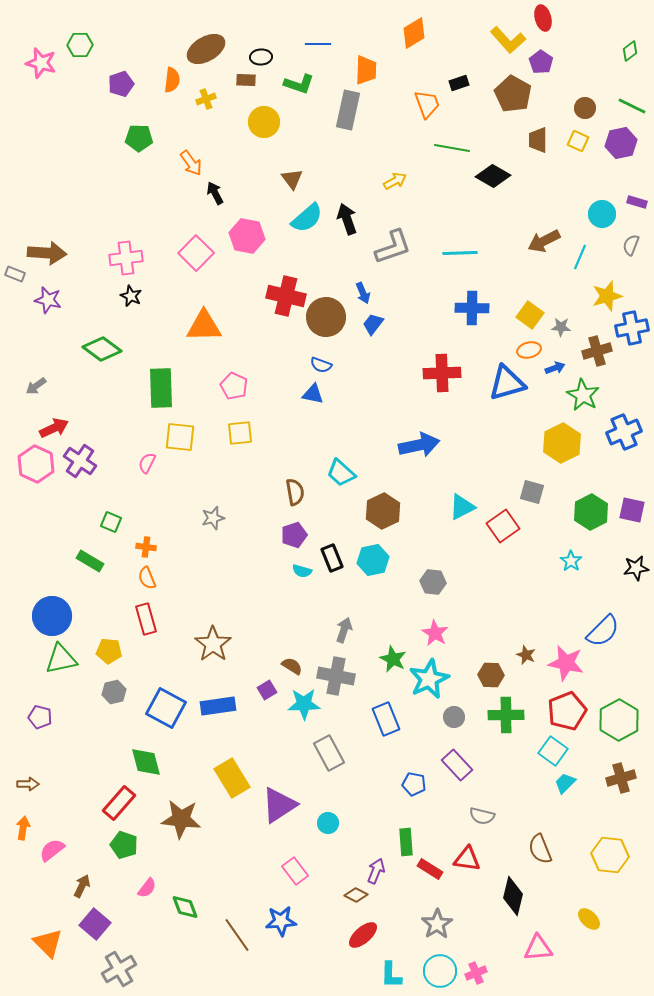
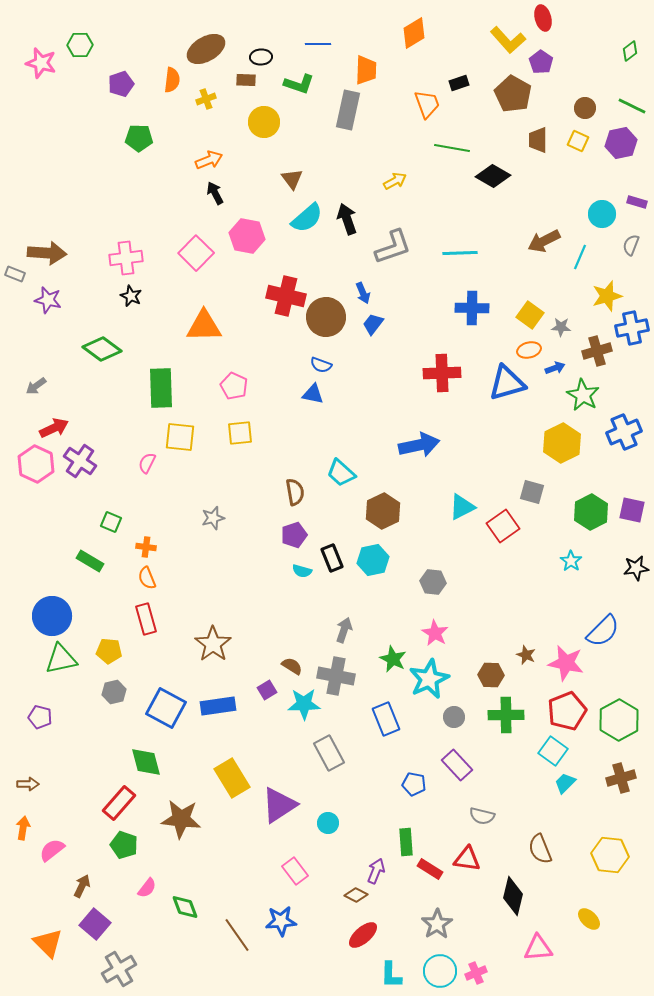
orange arrow at (191, 163): moved 18 px right, 3 px up; rotated 76 degrees counterclockwise
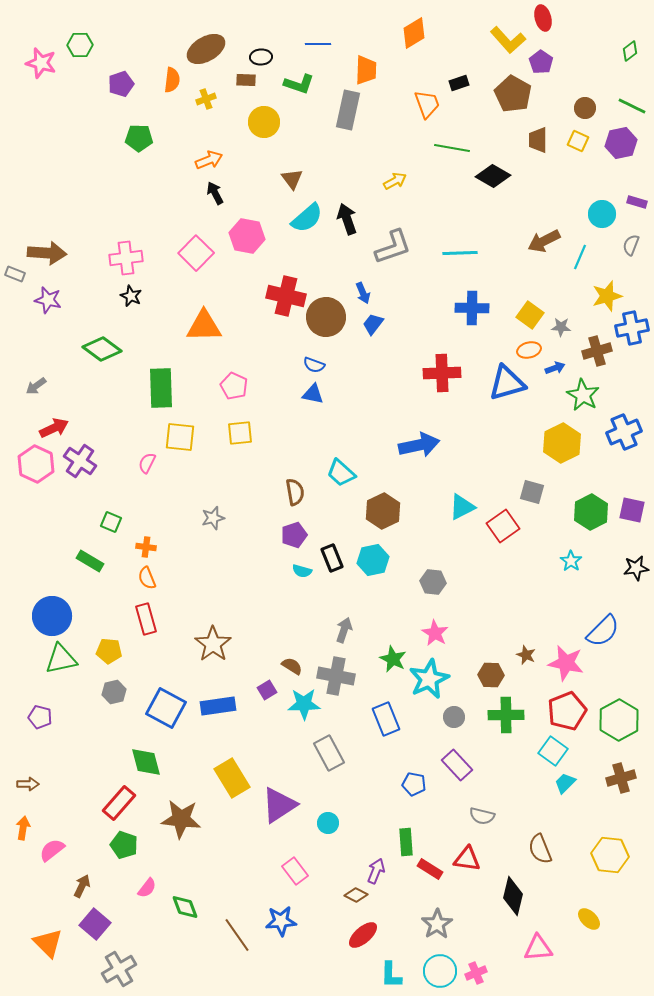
blue semicircle at (321, 365): moved 7 px left
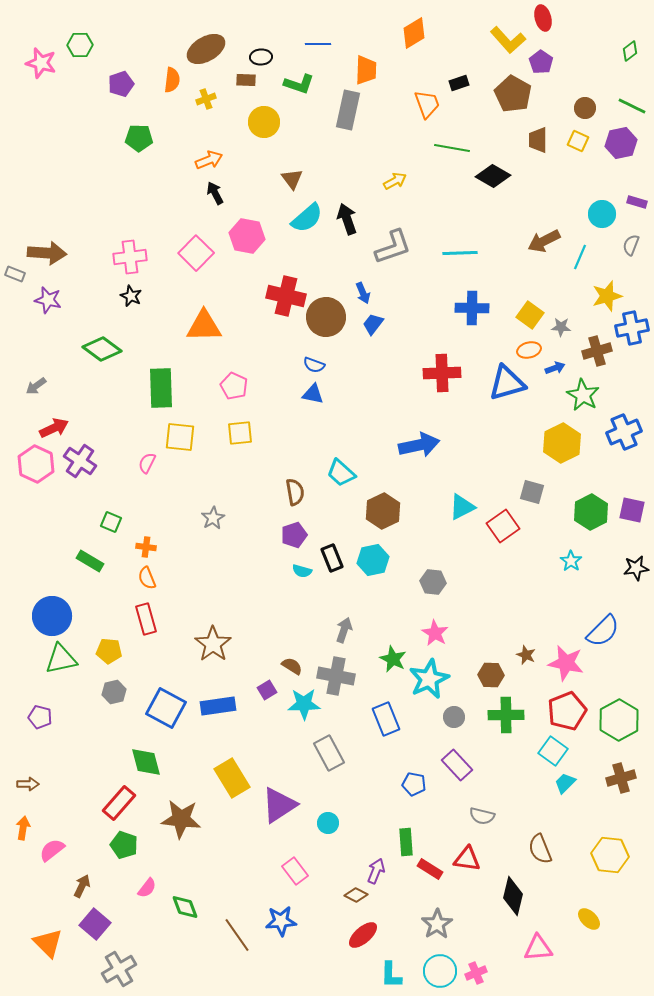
pink cross at (126, 258): moved 4 px right, 1 px up
gray star at (213, 518): rotated 15 degrees counterclockwise
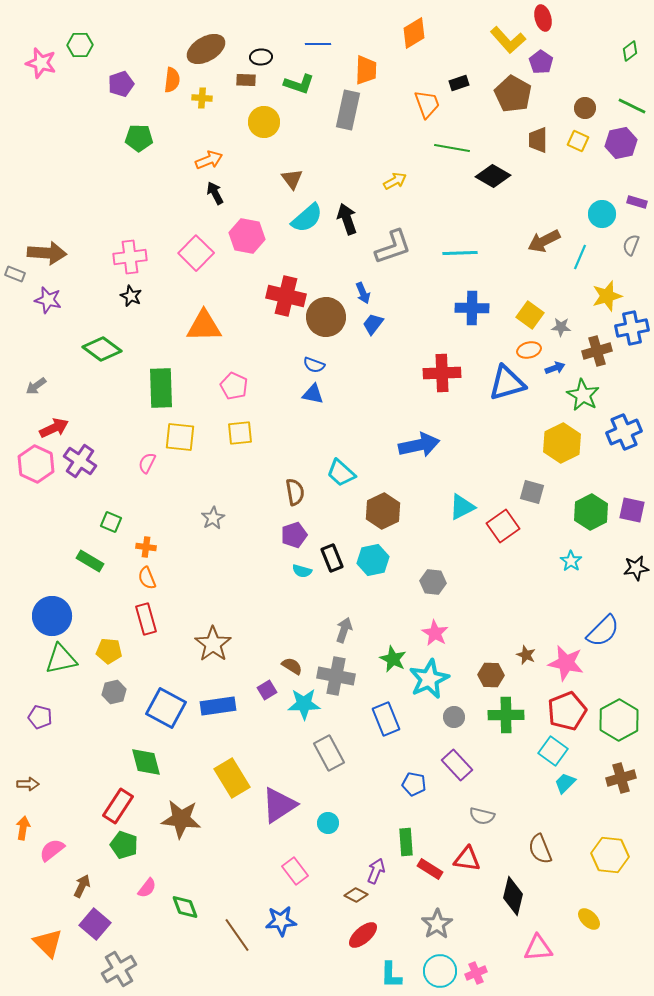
yellow cross at (206, 99): moved 4 px left, 1 px up; rotated 24 degrees clockwise
red rectangle at (119, 803): moved 1 px left, 3 px down; rotated 8 degrees counterclockwise
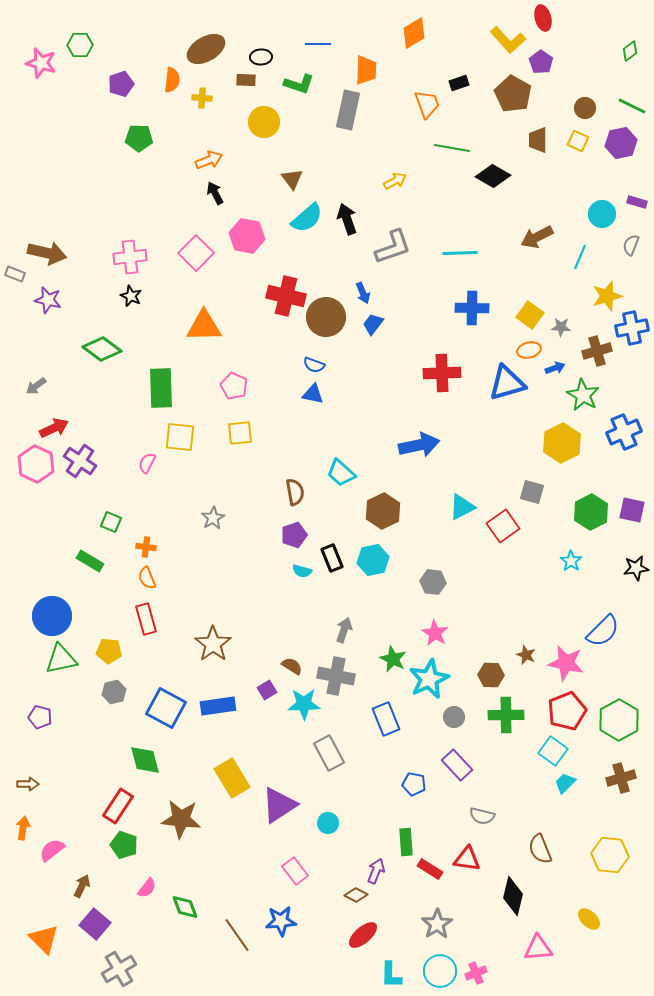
brown arrow at (544, 241): moved 7 px left, 4 px up
brown arrow at (47, 253): rotated 9 degrees clockwise
green diamond at (146, 762): moved 1 px left, 2 px up
orange triangle at (48, 943): moved 4 px left, 4 px up
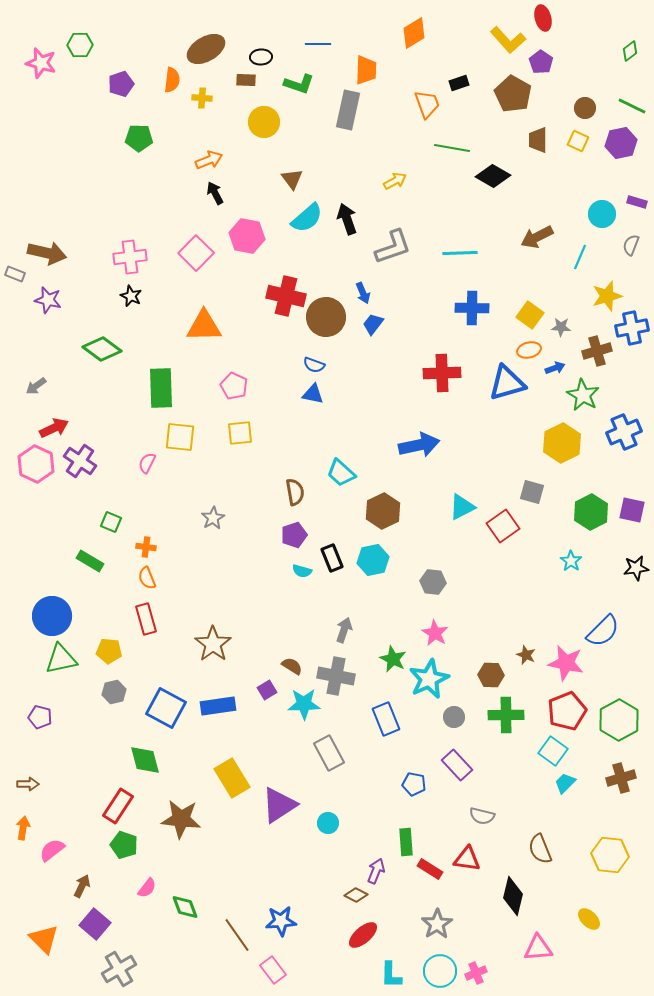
pink rectangle at (295, 871): moved 22 px left, 99 px down
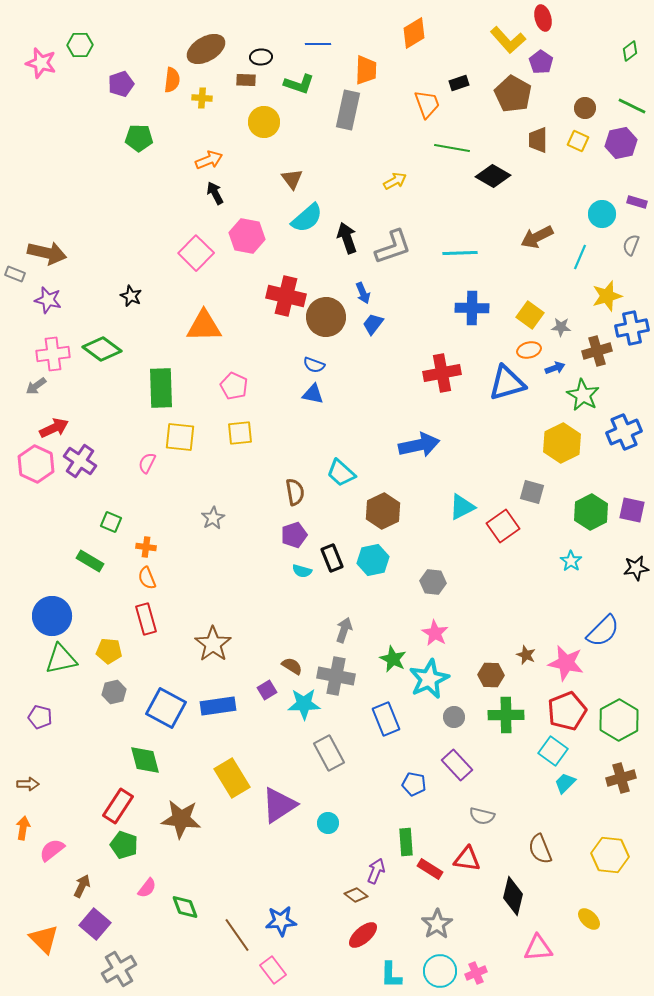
black arrow at (347, 219): moved 19 px down
pink cross at (130, 257): moved 77 px left, 97 px down
red cross at (442, 373): rotated 9 degrees counterclockwise
brown diamond at (356, 895): rotated 10 degrees clockwise
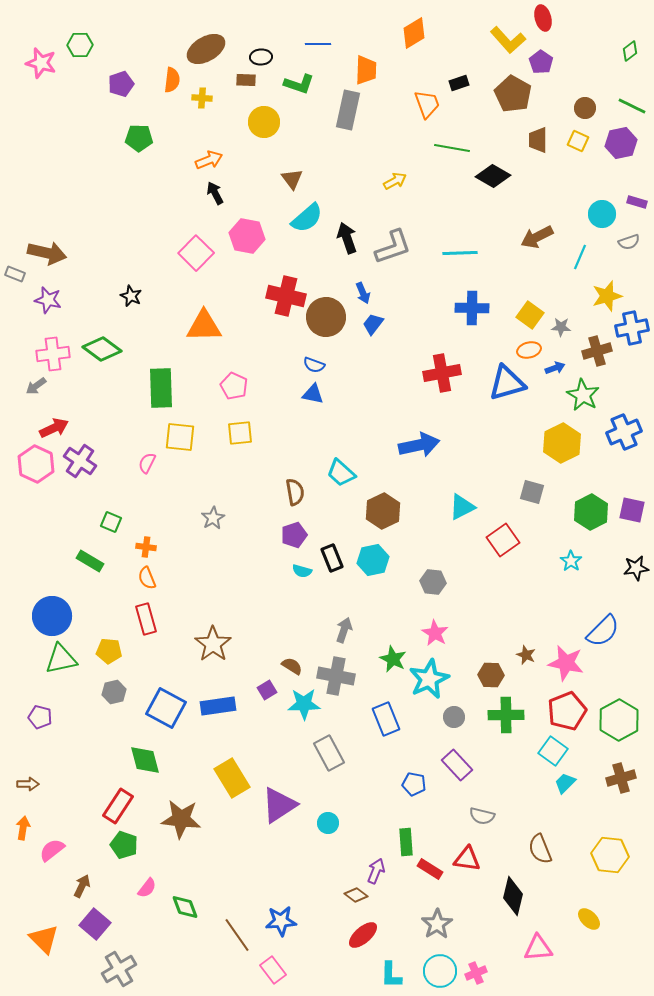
gray semicircle at (631, 245): moved 2 px left, 3 px up; rotated 130 degrees counterclockwise
red square at (503, 526): moved 14 px down
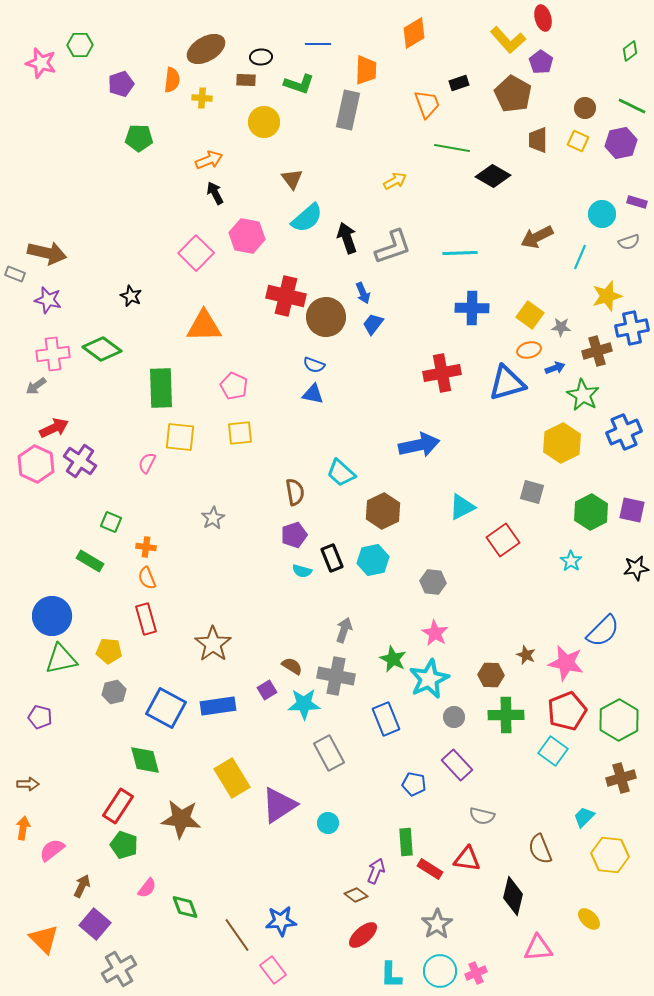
cyan trapezoid at (565, 783): moved 19 px right, 34 px down
